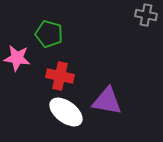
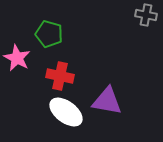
pink star: rotated 20 degrees clockwise
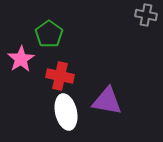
green pentagon: rotated 20 degrees clockwise
pink star: moved 4 px right, 1 px down; rotated 12 degrees clockwise
white ellipse: rotated 40 degrees clockwise
